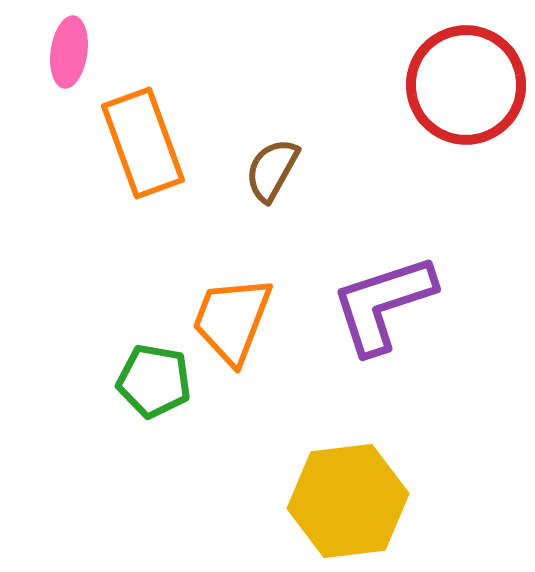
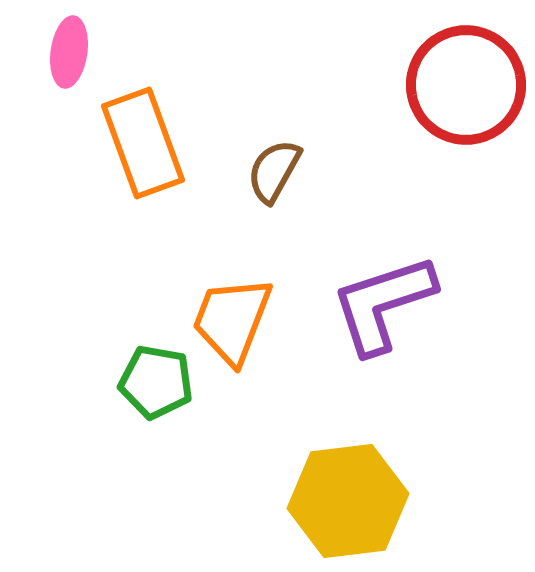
brown semicircle: moved 2 px right, 1 px down
green pentagon: moved 2 px right, 1 px down
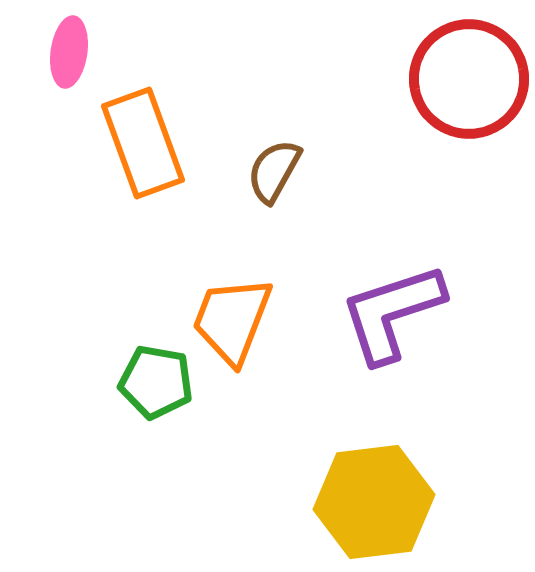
red circle: moved 3 px right, 6 px up
purple L-shape: moved 9 px right, 9 px down
yellow hexagon: moved 26 px right, 1 px down
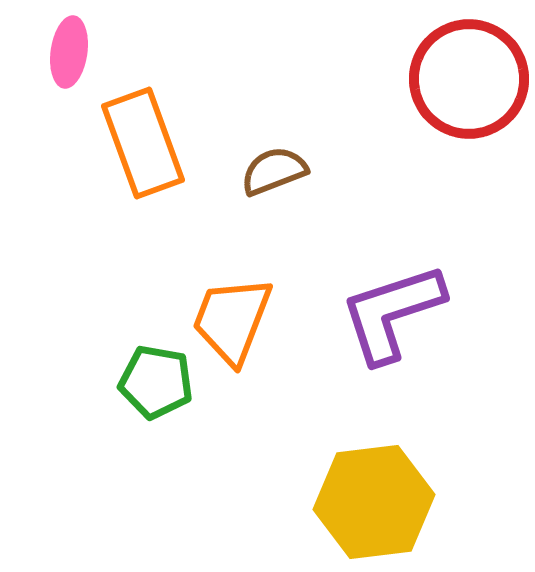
brown semicircle: rotated 40 degrees clockwise
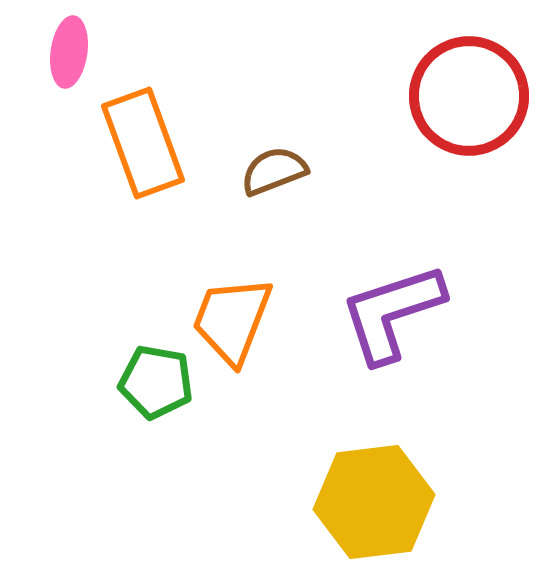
red circle: moved 17 px down
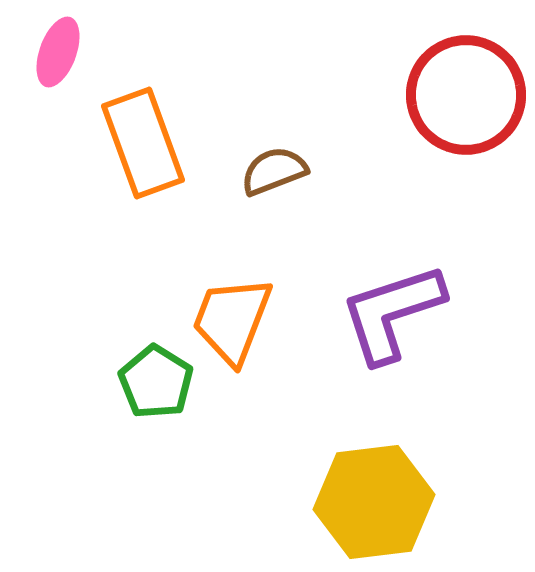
pink ellipse: moved 11 px left; rotated 12 degrees clockwise
red circle: moved 3 px left, 1 px up
green pentagon: rotated 22 degrees clockwise
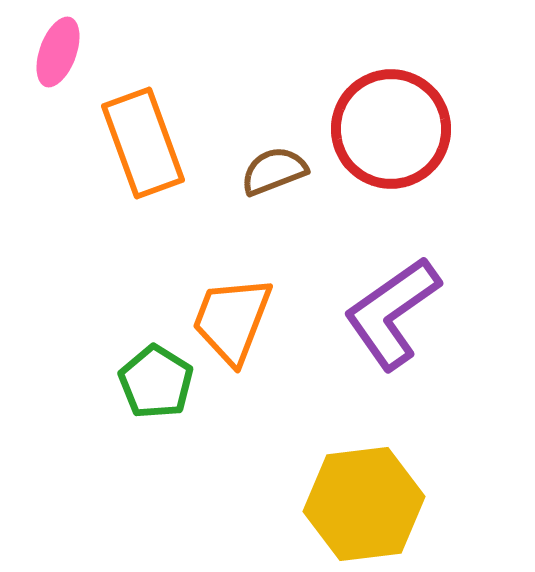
red circle: moved 75 px left, 34 px down
purple L-shape: rotated 17 degrees counterclockwise
yellow hexagon: moved 10 px left, 2 px down
